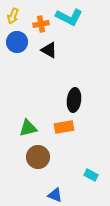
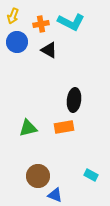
cyan L-shape: moved 2 px right, 5 px down
brown circle: moved 19 px down
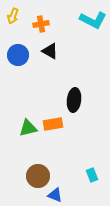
cyan L-shape: moved 22 px right, 2 px up
blue circle: moved 1 px right, 13 px down
black triangle: moved 1 px right, 1 px down
orange rectangle: moved 11 px left, 3 px up
cyan rectangle: moved 1 px right; rotated 40 degrees clockwise
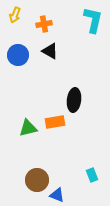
yellow arrow: moved 2 px right, 1 px up
cyan L-shape: rotated 104 degrees counterclockwise
orange cross: moved 3 px right
orange rectangle: moved 2 px right, 2 px up
brown circle: moved 1 px left, 4 px down
blue triangle: moved 2 px right
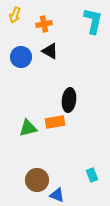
cyan L-shape: moved 1 px down
blue circle: moved 3 px right, 2 px down
black ellipse: moved 5 px left
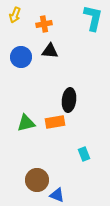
cyan L-shape: moved 3 px up
black triangle: rotated 24 degrees counterclockwise
green triangle: moved 2 px left, 5 px up
cyan rectangle: moved 8 px left, 21 px up
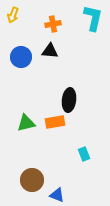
yellow arrow: moved 2 px left
orange cross: moved 9 px right
brown circle: moved 5 px left
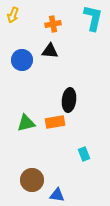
blue circle: moved 1 px right, 3 px down
blue triangle: rotated 14 degrees counterclockwise
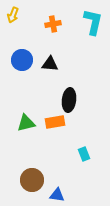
cyan L-shape: moved 4 px down
black triangle: moved 13 px down
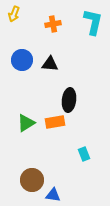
yellow arrow: moved 1 px right, 1 px up
green triangle: rotated 18 degrees counterclockwise
blue triangle: moved 4 px left
